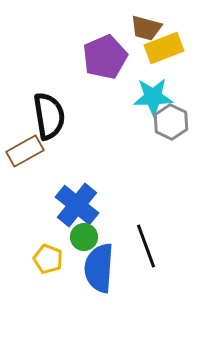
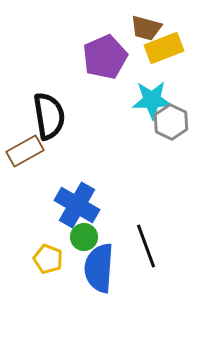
cyan star: moved 1 px left, 3 px down
blue cross: rotated 9 degrees counterclockwise
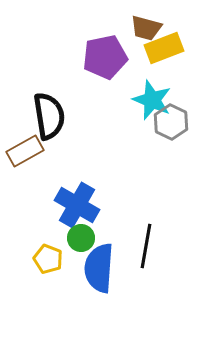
purple pentagon: rotated 12 degrees clockwise
cyan star: rotated 24 degrees clockwise
green circle: moved 3 px left, 1 px down
black line: rotated 30 degrees clockwise
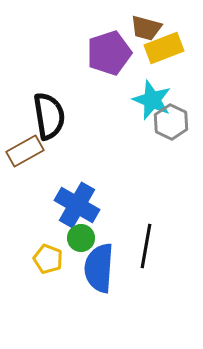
purple pentagon: moved 4 px right, 4 px up; rotated 6 degrees counterclockwise
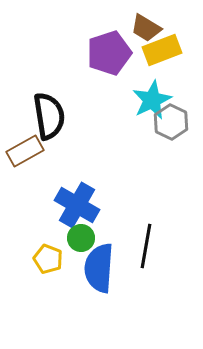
brown trapezoid: rotated 16 degrees clockwise
yellow rectangle: moved 2 px left, 2 px down
cyan star: rotated 24 degrees clockwise
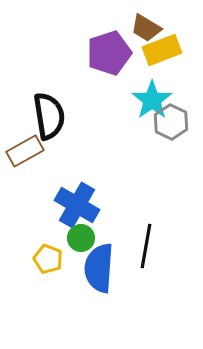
cyan star: rotated 9 degrees counterclockwise
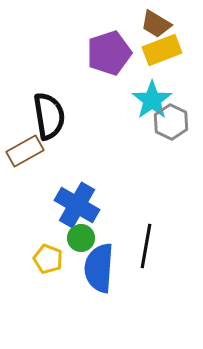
brown trapezoid: moved 10 px right, 4 px up
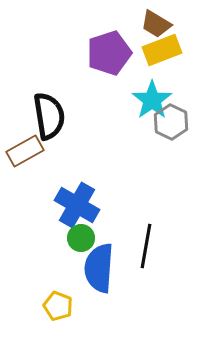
yellow pentagon: moved 10 px right, 47 px down
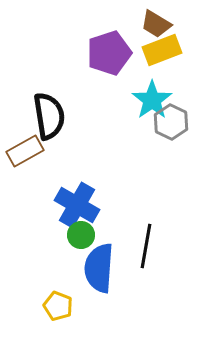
green circle: moved 3 px up
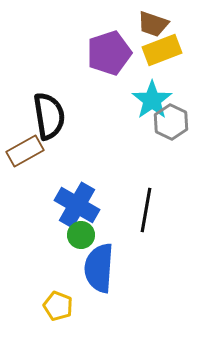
brown trapezoid: moved 3 px left; rotated 12 degrees counterclockwise
black line: moved 36 px up
